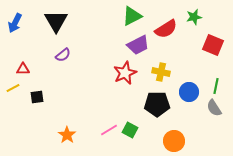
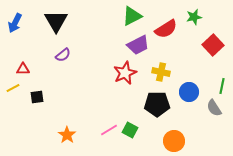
red square: rotated 25 degrees clockwise
green line: moved 6 px right
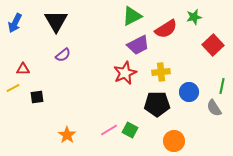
yellow cross: rotated 18 degrees counterclockwise
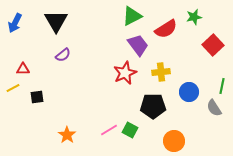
purple trapezoid: rotated 100 degrees counterclockwise
black pentagon: moved 4 px left, 2 px down
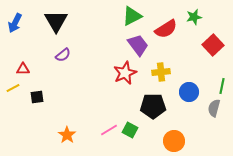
gray semicircle: rotated 48 degrees clockwise
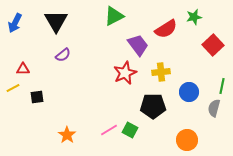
green triangle: moved 18 px left
orange circle: moved 13 px right, 1 px up
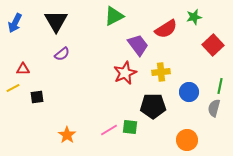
purple semicircle: moved 1 px left, 1 px up
green line: moved 2 px left
green square: moved 3 px up; rotated 21 degrees counterclockwise
